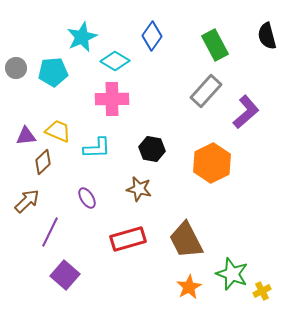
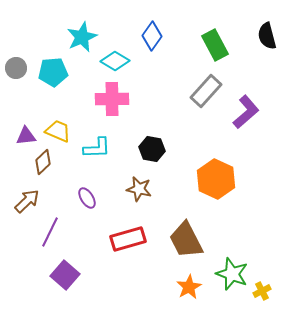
orange hexagon: moved 4 px right, 16 px down; rotated 9 degrees counterclockwise
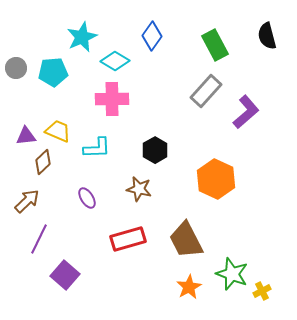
black hexagon: moved 3 px right, 1 px down; rotated 20 degrees clockwise
purple line: moved 11 px left, 7 px down
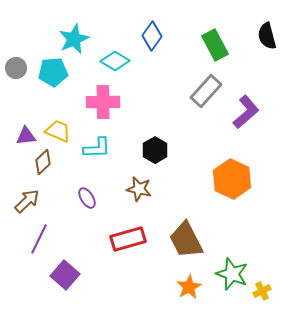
cyan star: moved 8 px left, 2 px down
pink cross: moved 9 px left, 3 px down
orange hexagon: moved 16 px right
